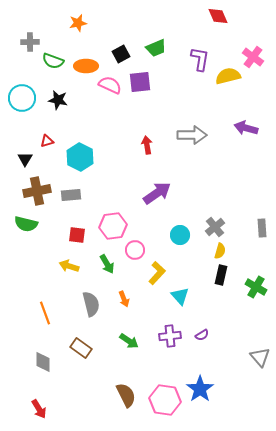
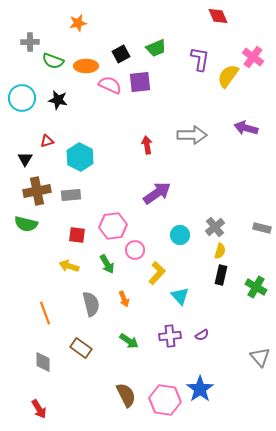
yellow semicircle at (228, 76): rotated 40 degrees counterclockwise
gray rectangle at (262, 228): rotated 72 degrees counterclockwise
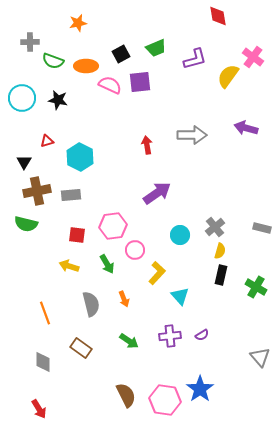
red diamond at (218, 16): rotated 15 degrees clockwise
purple L-shape at (200, 59): moved 5 px left; rotated 65 degrees clockwise
black triangle at (25, 159): moved 1 px left, 3 px down
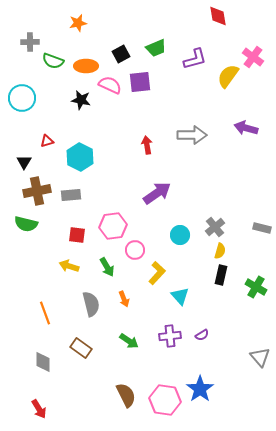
black star at (58, 100): moved 23 px right
green arrow at (107, 264): moved 3 px down
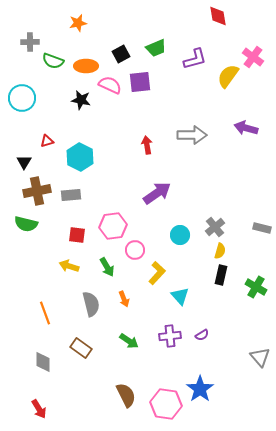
pink hexagon at (165, 400): moved 1 px right, 4 px down
